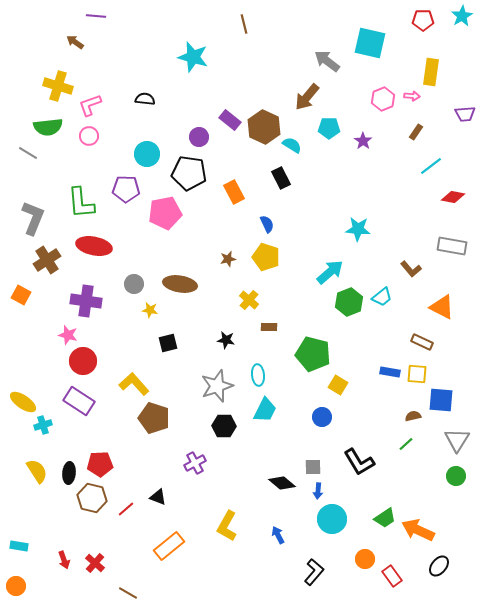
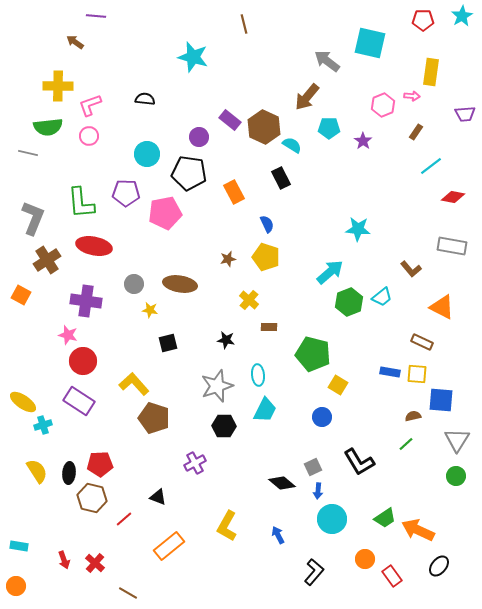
yellow cross at (58, 86): rotated 16 degrees counterclockwise
pink hexagon at (383, 99): moved 6 px down
gray line at (28, 153): rotated 18 degrees counterclockwise
purple pentagon at (126, 189): moved 4 px down
gray square at (313, 467): rotated 24 degrees counterclockwise
red line at (126, 509): moved 2 px left, 10 px down
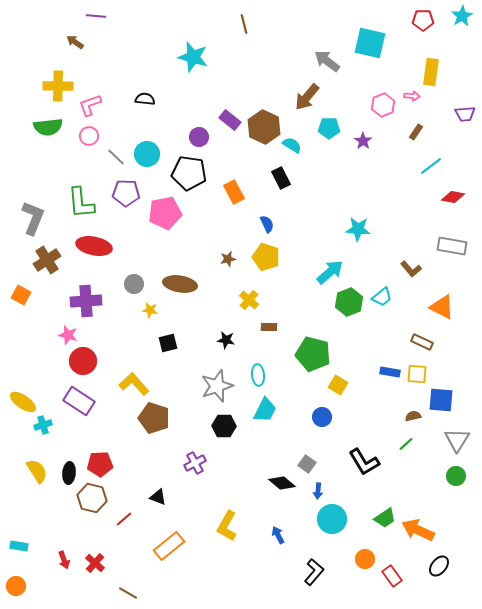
gray line at (28, 153): moved 88 px right, 4 px down; rotated 30 degrees clockwise
purple cross at (86, 301): rotated 12 degrees counterclockwise
black L-shape at (359, 462): moved 5 px right
gray square at (313, 467): moved 6 px left, 3 px up; rotated 30 degrees counterclockwise
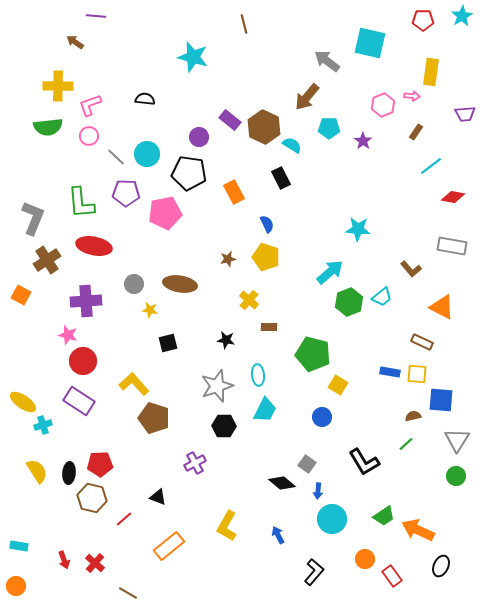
green trapezoid at (385, 518): moved 1 px left, 2 px up
black ellipse at (439, 566): moved 2 px right; rotated 15 degrees counterclockwise
